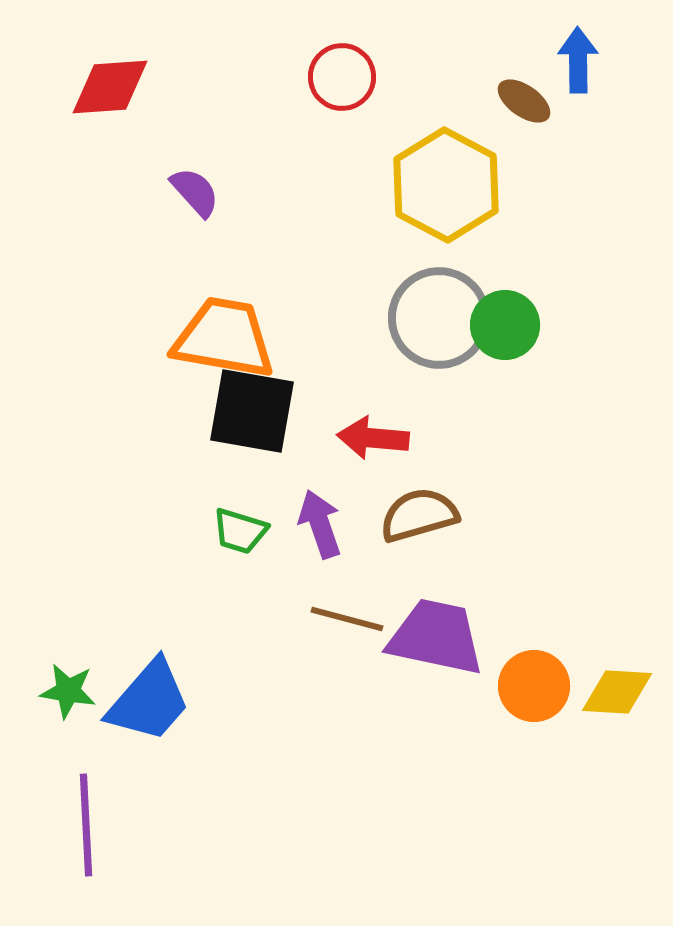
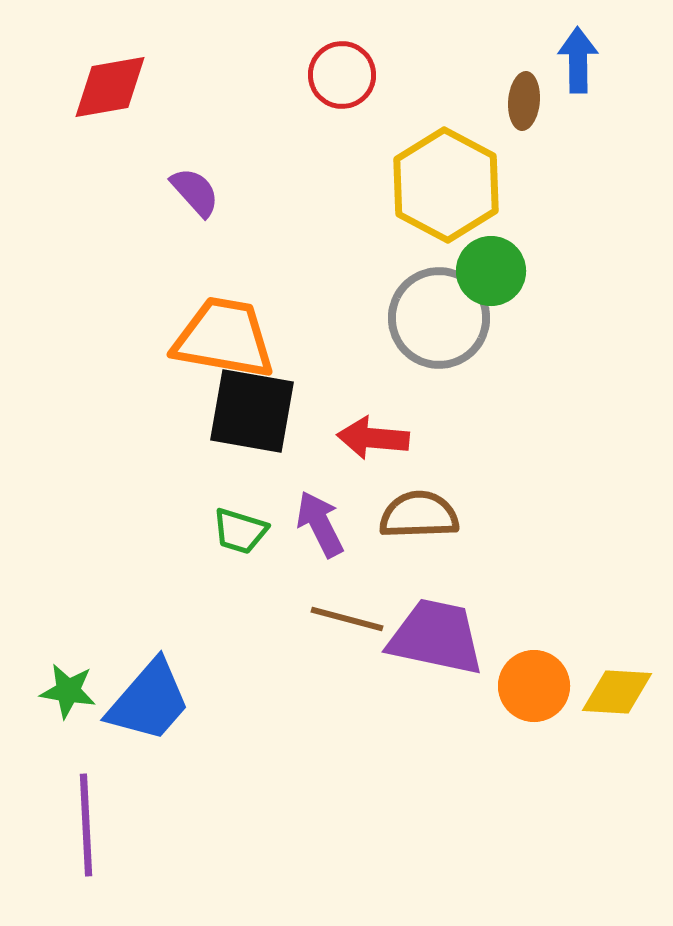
red circle: moved 2 px up
red diamond: rotated 6 degrees counterclockwise
brown ellipse: rotated 60 degrees clockwise
green circle: moved 14 px left, 54 px up
brown semicircle: rotated 14 degrees clockwise
purple arrow: rotated 8 degrees counterclockwise
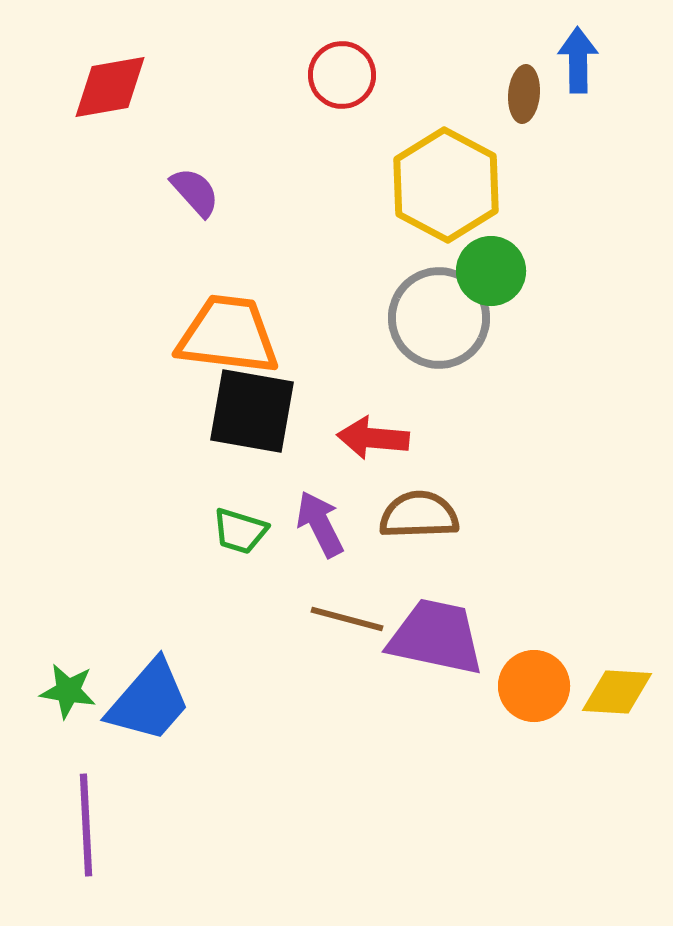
brown ellipse: moved 7 px up
orange trapezoid: moved 4 px right, 3 px up; rotated 3 degrees counterclockwise
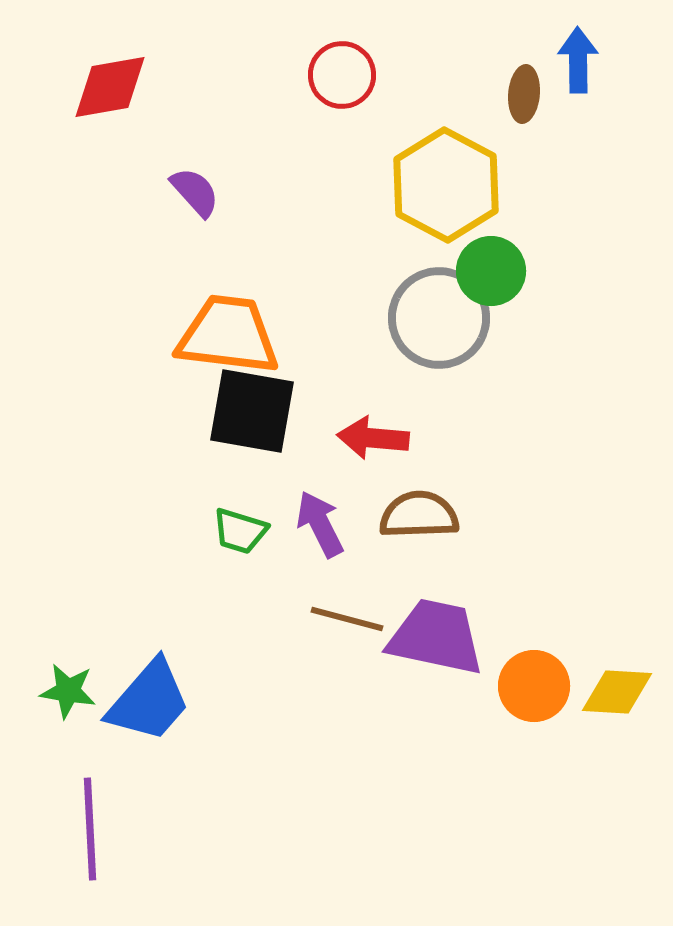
purple line: moved 4 px right, 4 px down
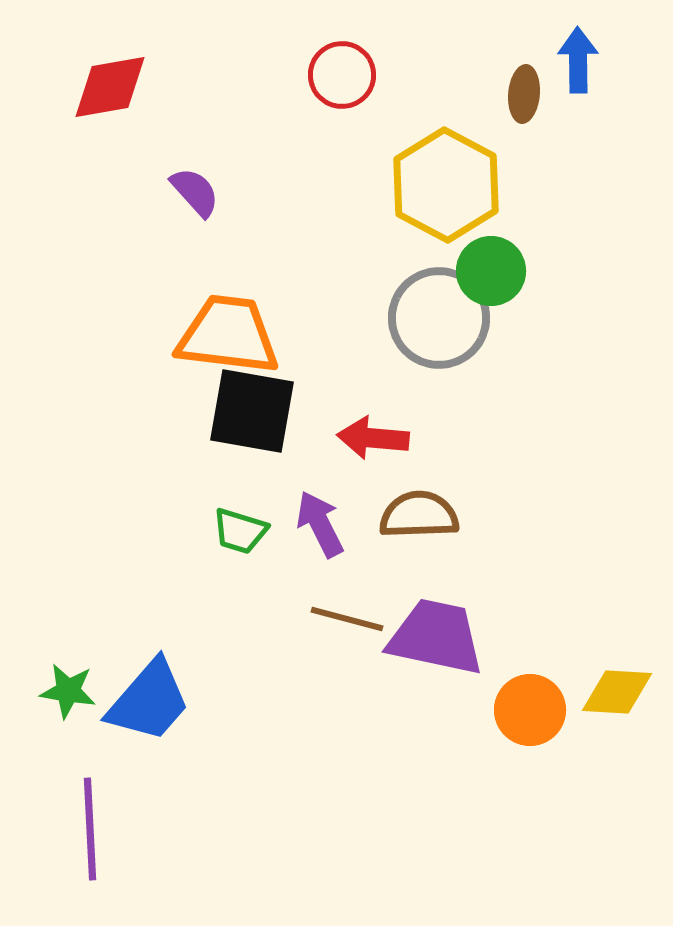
orange circle: moved 4 px left, 24 px down
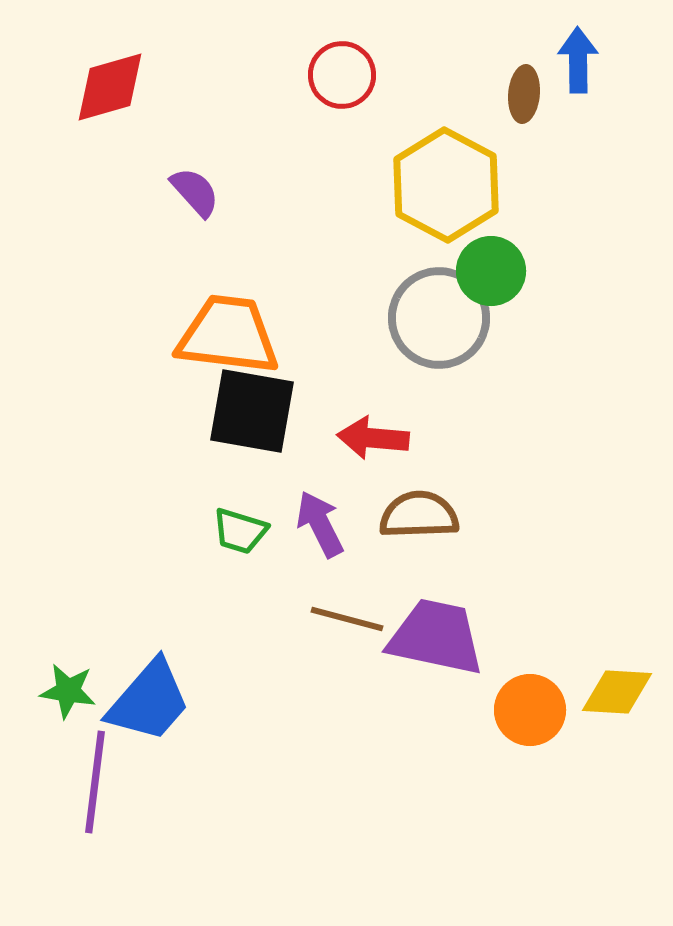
red diamond: rotated 6 degrees counterclockwise
purple line: moved 5 px right, 47 px up; rotated 10 degrees clockwise
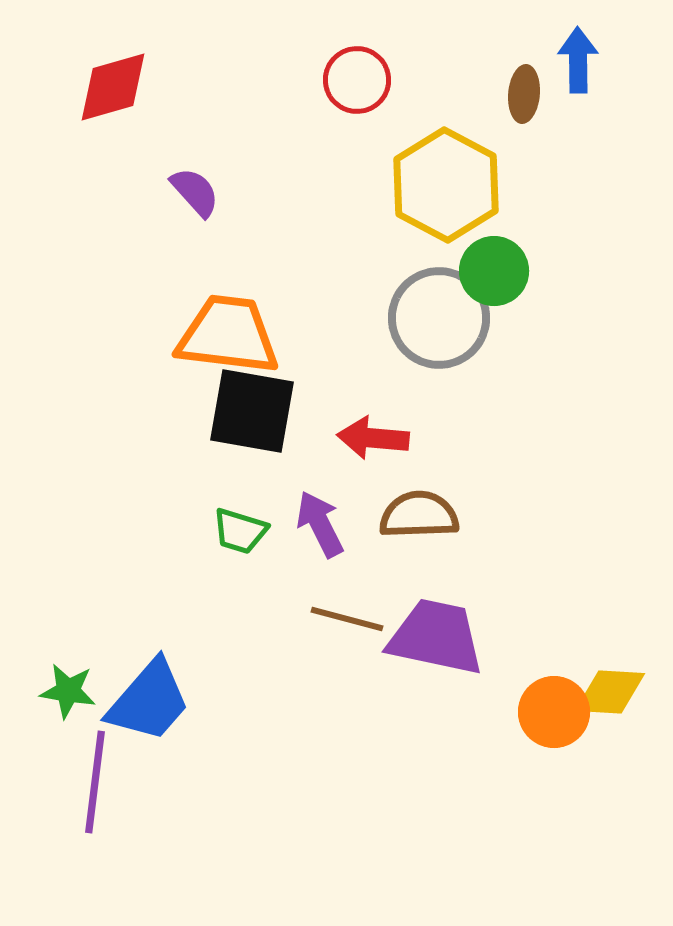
red circle: moved 15 px right, 5 px down
red diamond: moved 3 px right
green circle: moved 3 px right
yellow diamond: moved 7 px left
orange circle: moved 24 px right, 2 px down
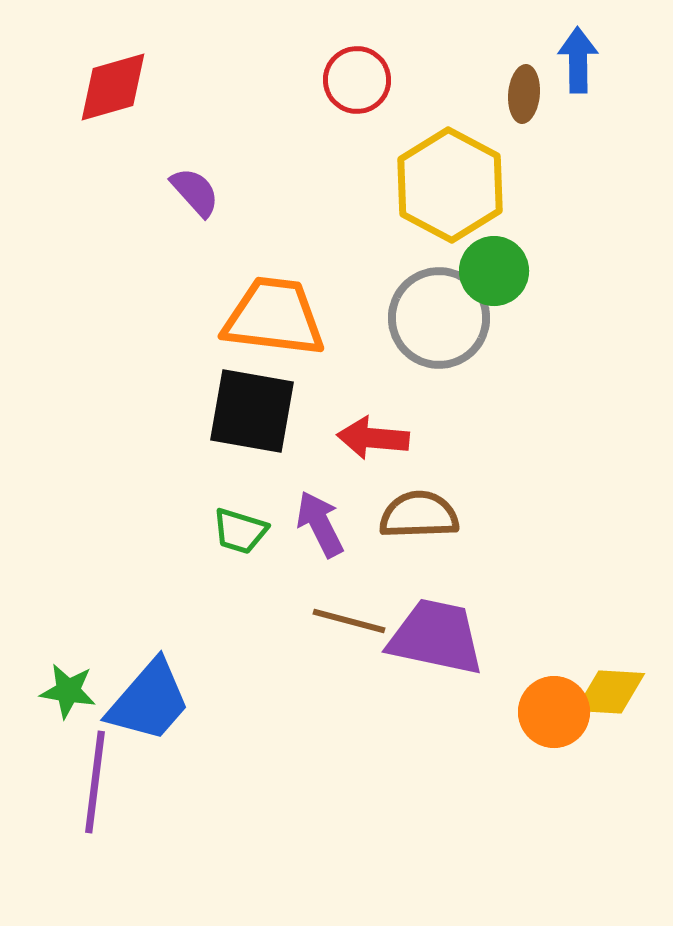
yellow hexagon: moved 4 px right
orange trapezoid: moved 46 px right, 18 px up
brown line: moved 2 px right, 2 px down
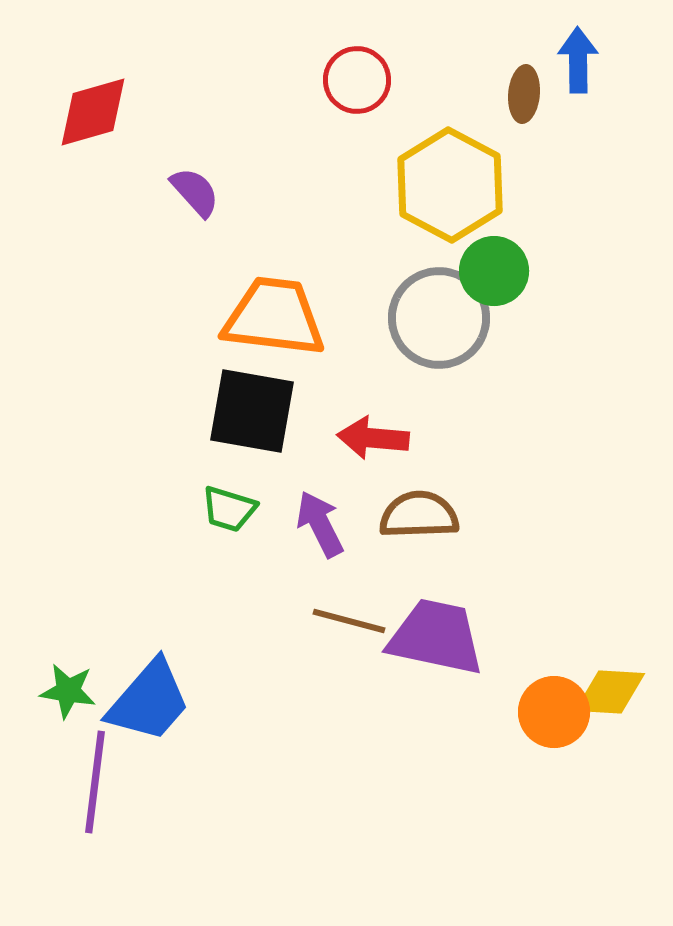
red diamond: moved 20 px left, 25 px down
green trapezoid: moved 11 px left, 22 px up
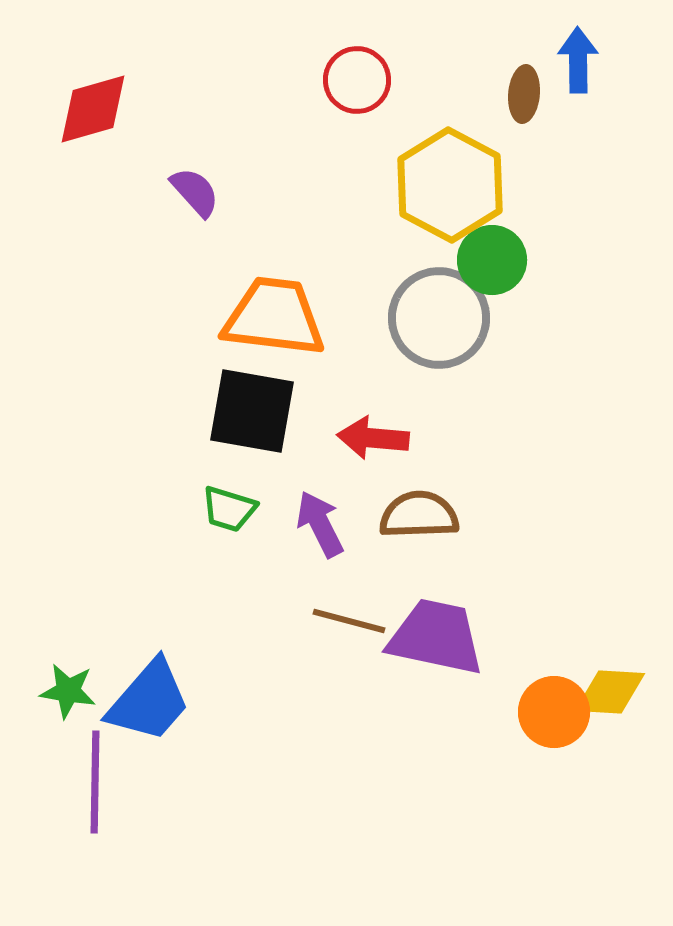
red diamond: moved 3 px up
green circle: moved 2 px left, 11 px up
purple line: rotated 6 degrees counterclockwise
